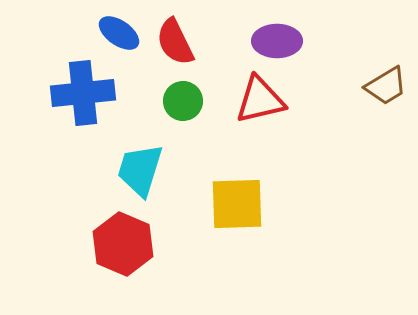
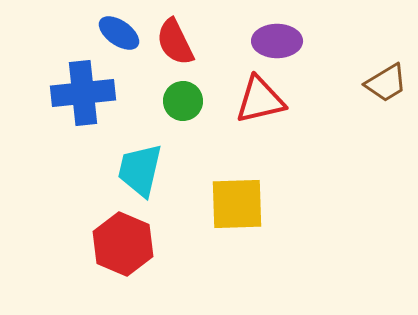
brown trapezoid: moved 3 px up
cyan trapezoid: rotated 4 degrees counterclockwise
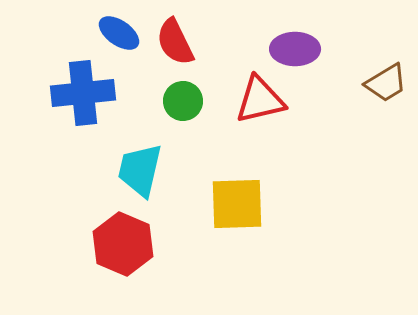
purple ellipse: moved 18 px right, 8 px down
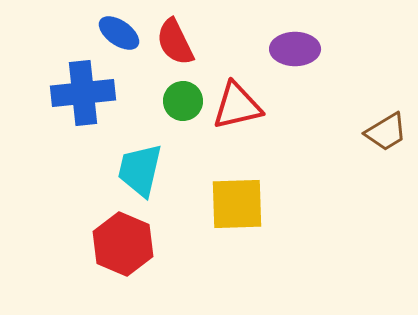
brown trapezoid: moved 49 px down
red triangle: moved 23 px left, 6 px down
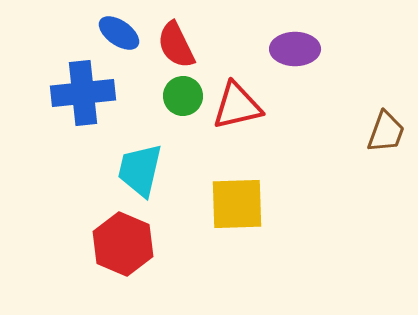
red semicircle: moved 1 px right, 3 px down
green circle: moved 5 px up
brown trapezoid: rotated 39 degrees counterclockwise
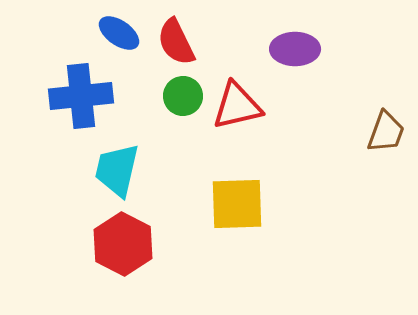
red semicircle: moved 3 px up
blue cross: moved 2 px left, 3 px down
cyan trapezoid: moved 23 px left
red hexagon: rotated 4 degrees clockwise
